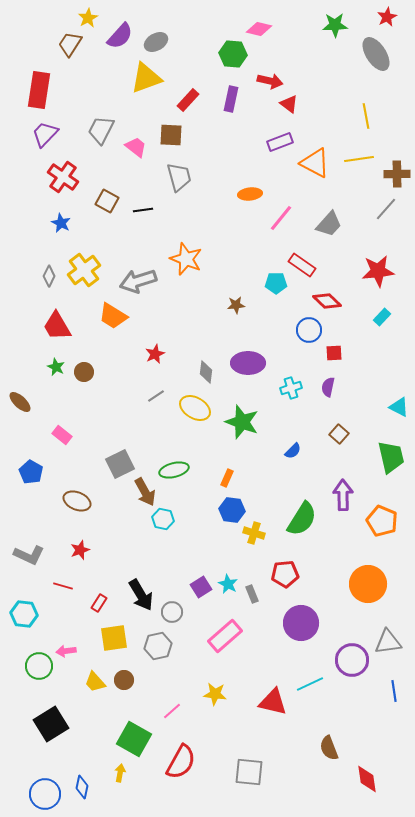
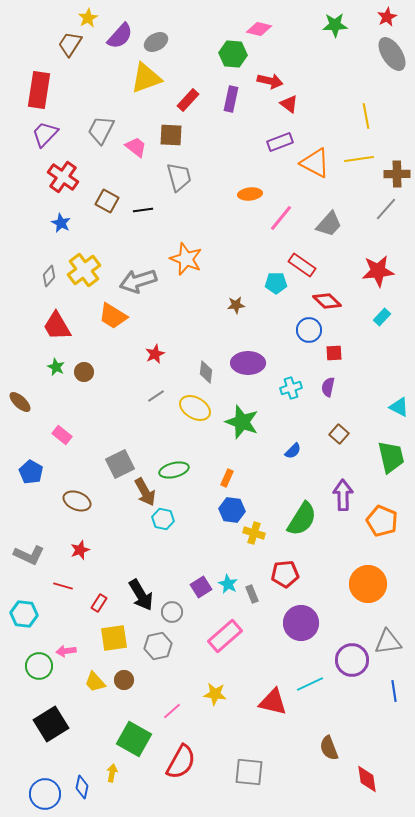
gray ellipse at (376, 54): moved 16 px right
gray diamond at (49, 276): rotated 15 degrees clockwise
yellow arrow at (120, 773): moved 8 px left
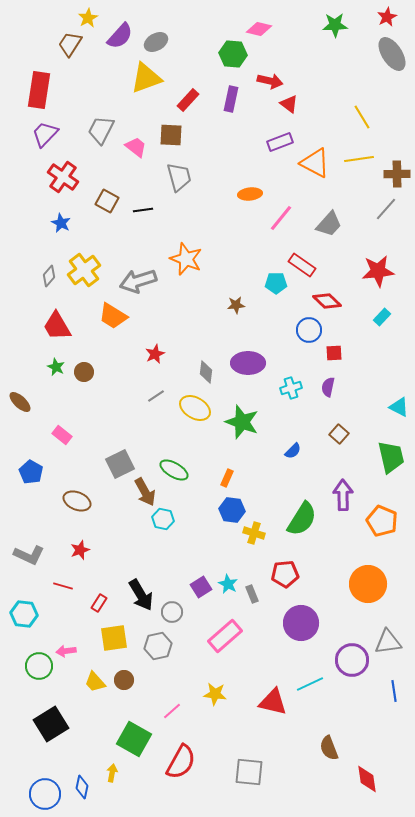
yellow line at (366, 116): moved 4 px left, 1 px down; rotated 20 degrees counterclockwise
green ellipse at (174, 470): rotated 44 degrees clockwise
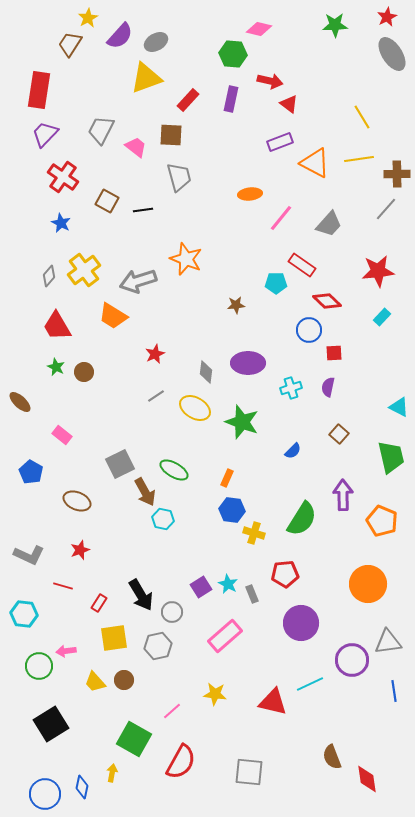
brown semicircle at (329, 748): moved 3 px right, 9 px down
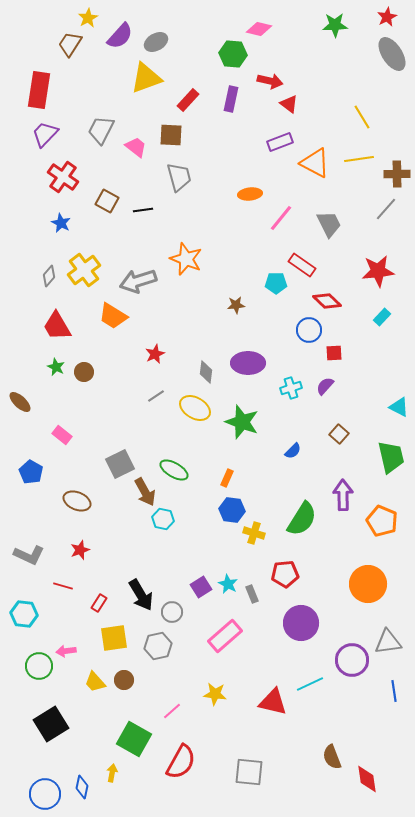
gray trapezoid at (329, 224): rotated 68 degrees counterclockwise
purple semicircle at (328, 387): moved 3 px left, 1 px up; rotated 30 degrees clockwise
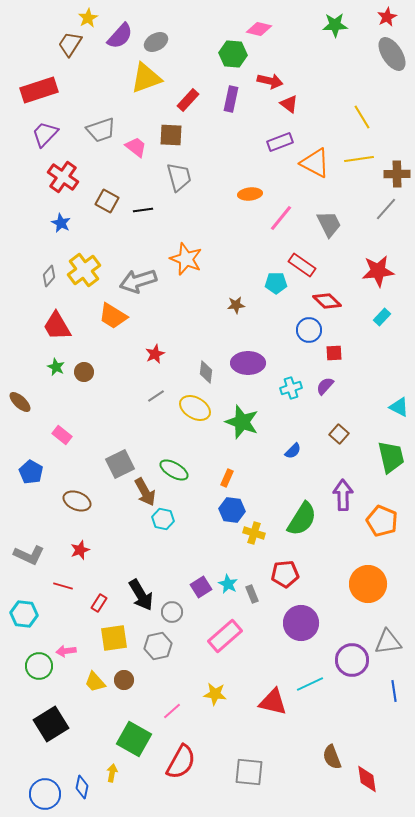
red rectangle at (39, 90): rotated 63 degrees clockwise
gray trapezoid at (101, 130): rotated 136 degrees counterclockwise
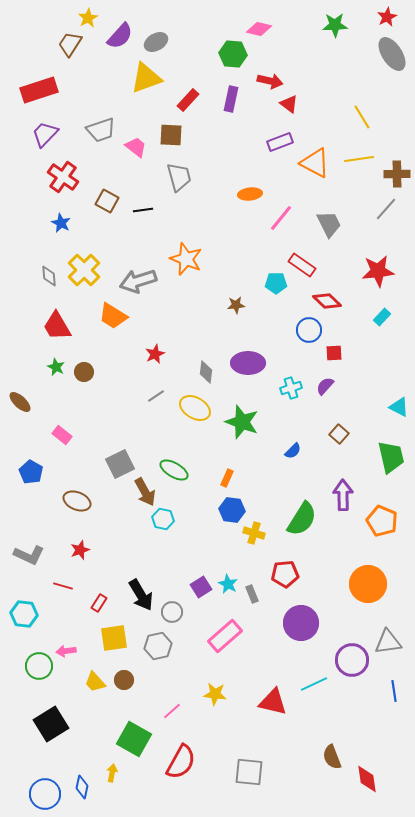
yellow cross at (84, 270): rotated 8 degrees counterclockwise
gray diamond at (49, 276): rotated 45 degrees counterclockwise
cyan line at (310, 684): moved 4 px right
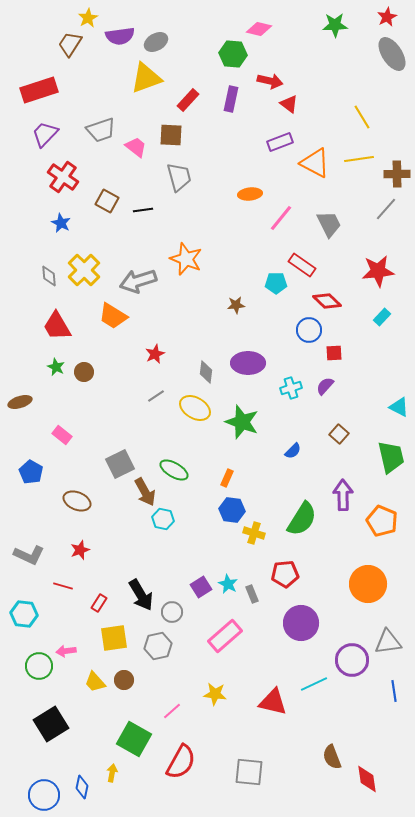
purple semicircle at (120, 36): rotated 40 degrees clockwise
brown ellipse at (20, 402): rotated 60 degrees counterclockwise
blue circle at (45, 794): moved 1 px left, 1 px down
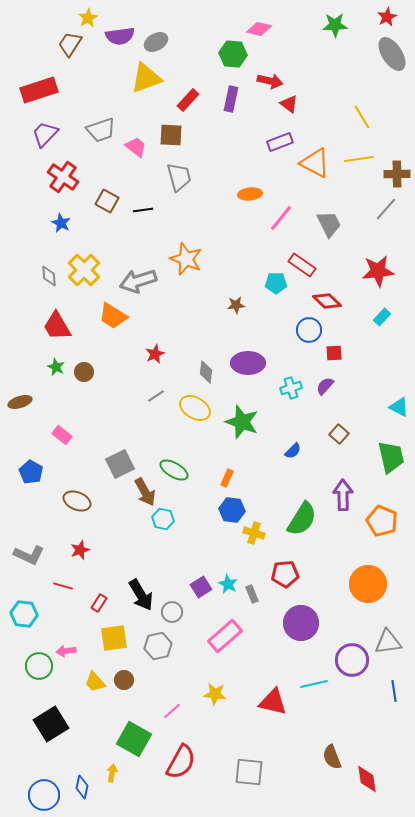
cyan line at (314, 684): rotated 12 degrees clockwise
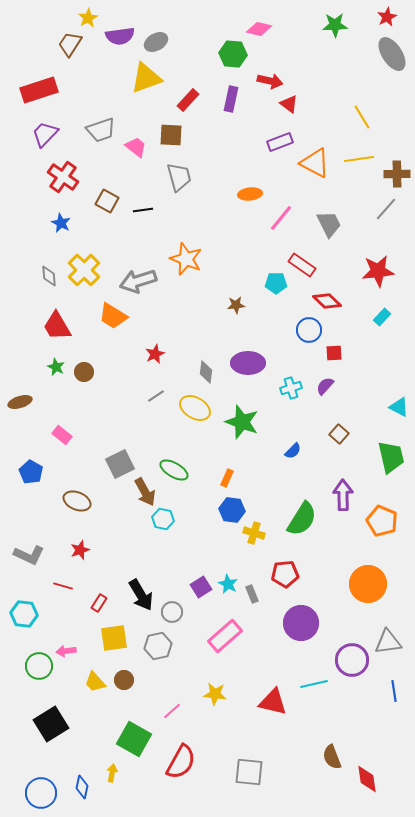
blue circle at (44, 795): moved 3 px left, 2 px up
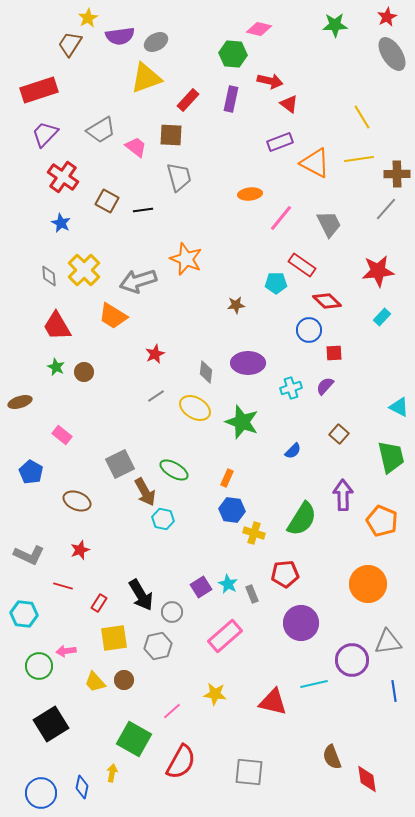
gray trapezoid at (101, 130): rotated 12 degrees counterclockwise
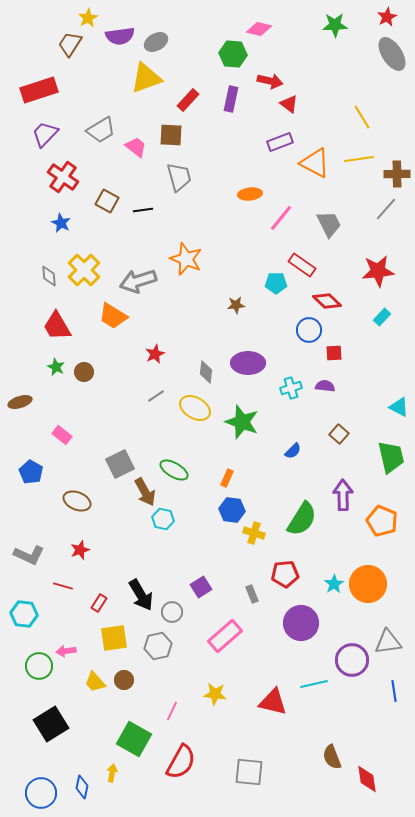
purple semicircle at (325, 386): rotated 54 degrees clockwise
cyan star at (228, 584): moved 106 px right; rotated 12 degrees clockwise
pink line at (172, 711): rotated 24 degrees counterclockwise
